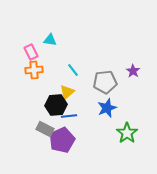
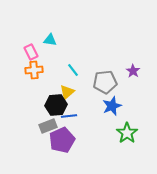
blue star: moved 5 px right, 2 px up
gray rectangle: moved 3 px right, 3 px up; rotated 48 degrees counterclockwise
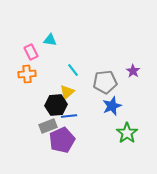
orange cross: moved 7 px left, 4 px down
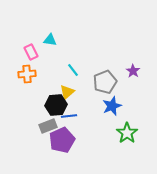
gray pentagon: rotated 15 degrees counterclockwise
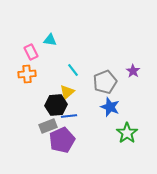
blue star: moved 2 px left, 1 px down; rotated 30 degrees counterclockwise
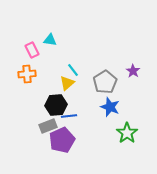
pink rectangle: moved 1 px right, 2 px up
gray pentagon: rotated 10 degrees counterclockwise
yellow triangle: moved 9 px up
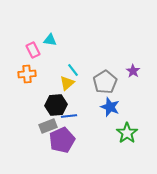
pink rectangle: moved 1 px right
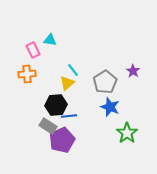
gray rectangle: rotated 54 degrees clockwise
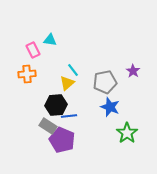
gray pentagon: rotated 20 degrees clockwise
purple pentagon: rotated 25 degrees counterclockwise
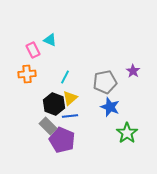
cyan triangle: rotated 16 degrees clockwise
cyan line: moved 8 px left, 7 px down; rotated 64 degrees clockwise
yellow triangle: moved 3 px right, 15 px down
black hexagon: moved 2 px left, 1 px up; rotated 25 degrees clockwise
blue line: moved 1 px right
gray rectangle: rotated 12 degrees clockwise
